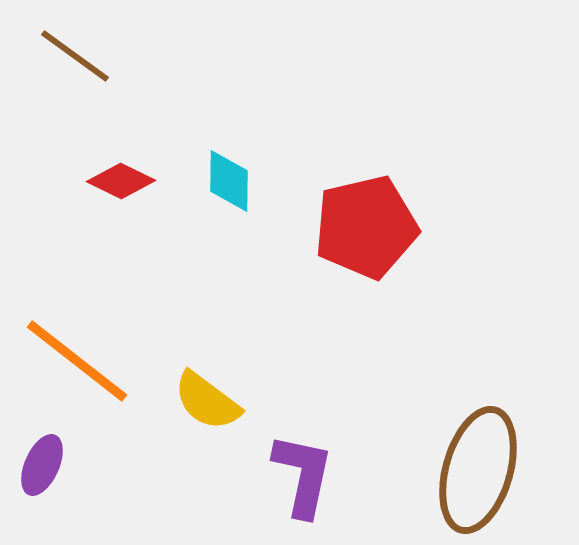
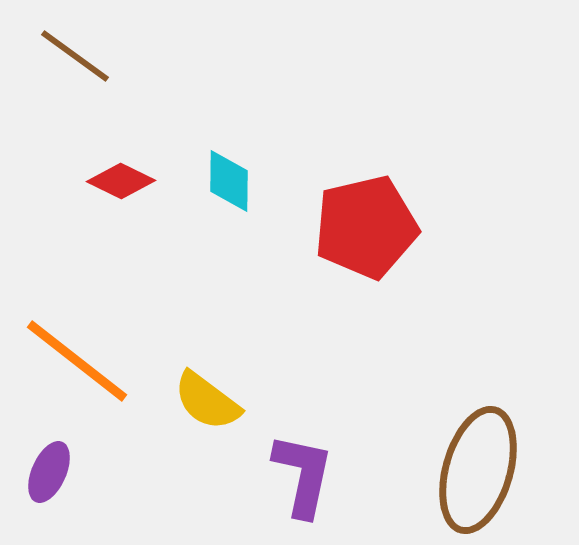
purple ellipse: moved 7 px right, 7 px down
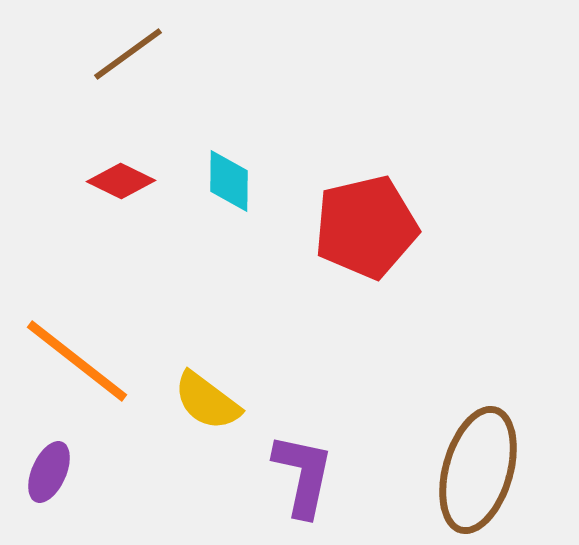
brown line: moved 53 px right, 2 px up; rotated 72 degrees counterclockwise
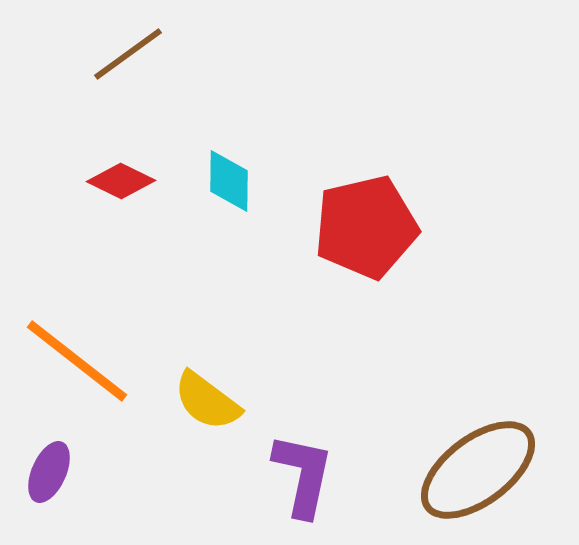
brown ellipse: rotated 37 degrees clockwise
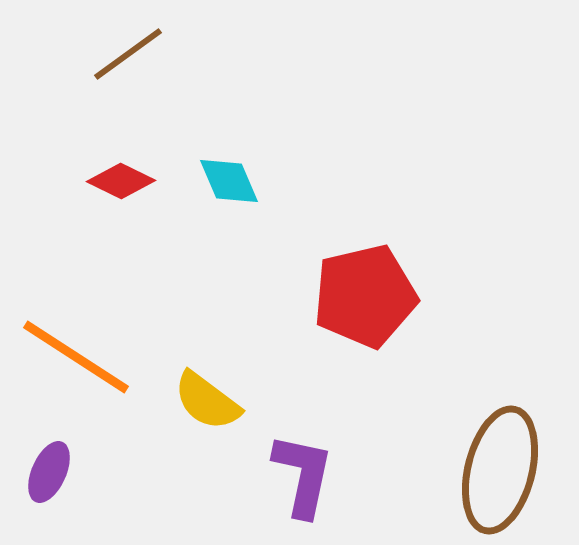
cyan diamond: rotated 24 degrees counterclockwise
red pentagon: moved 1 px left, 69 px down
orange line: moved 1 px left, 4 px up; rotated 5 degrees counterclockwise
brown ellipse: moved 22 px right; rotated 39 degrees counterclockwise
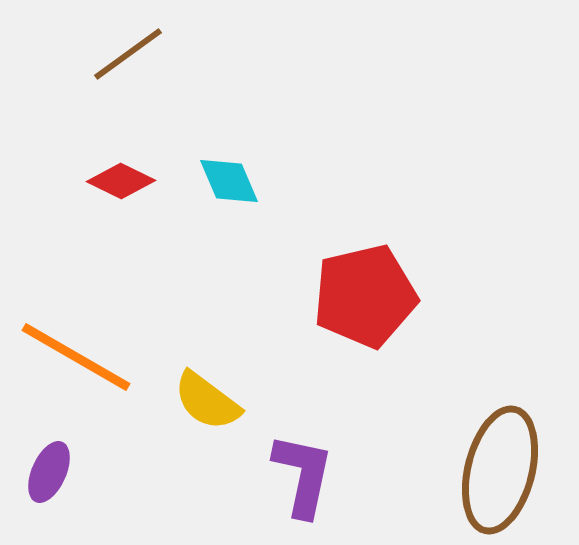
orange line: rotated 3 degrees counterclockwise
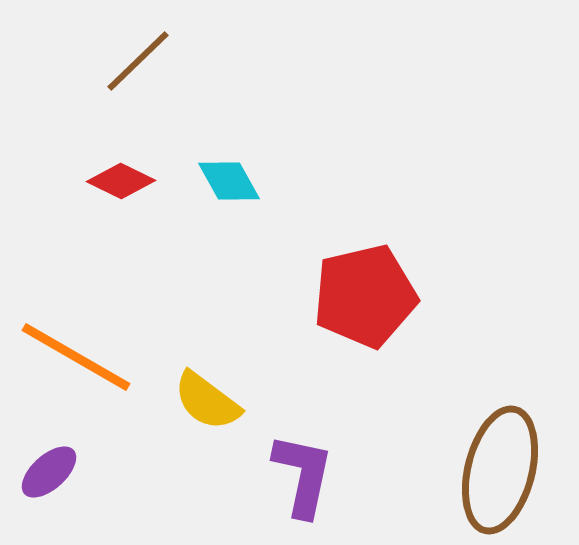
brown line: moved 10 px right, 7 px down; rotated 8 degrees counterclockwise
cyan diamond: rotated 6 degrees counterclockwise
purple ellipse: rotated 24 degrees clockwise
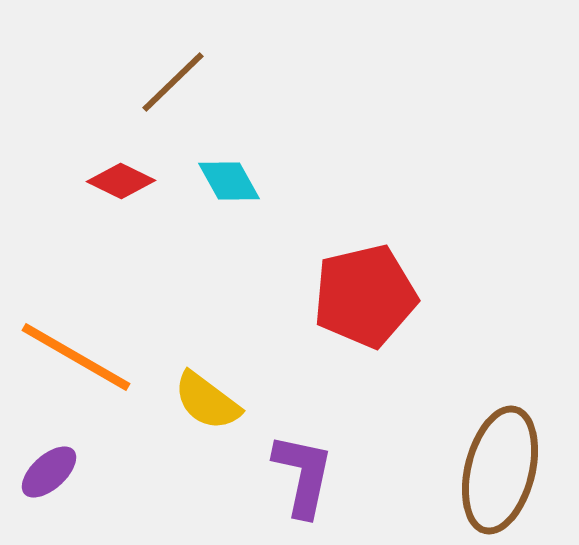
brown line: moved 35 px right, 21 px down
